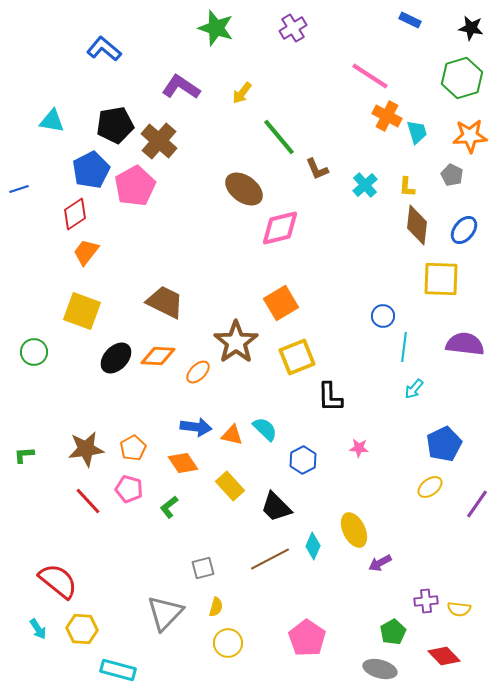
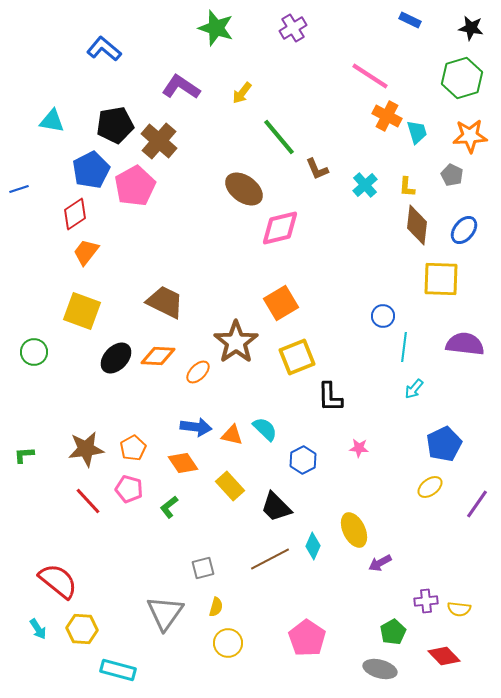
gray triangle at (165, 613): rotated 9 degrees counterclockwise
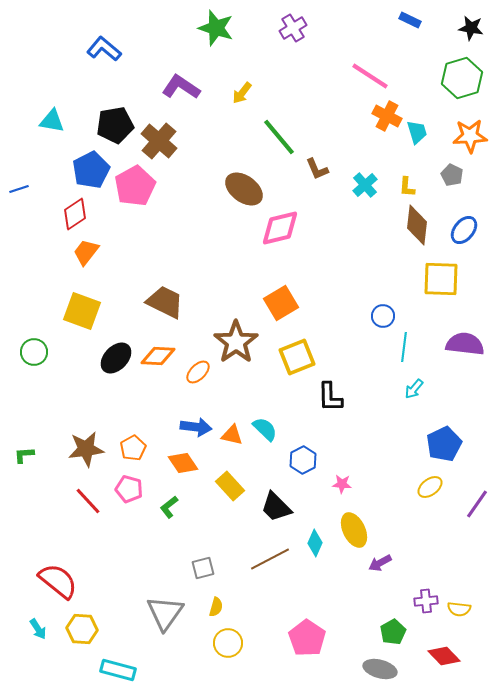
pink star at (359, 448): moved 17 px left, 36 px down
cyan diamond at (313, 546): moved 2 px right, 3 px up
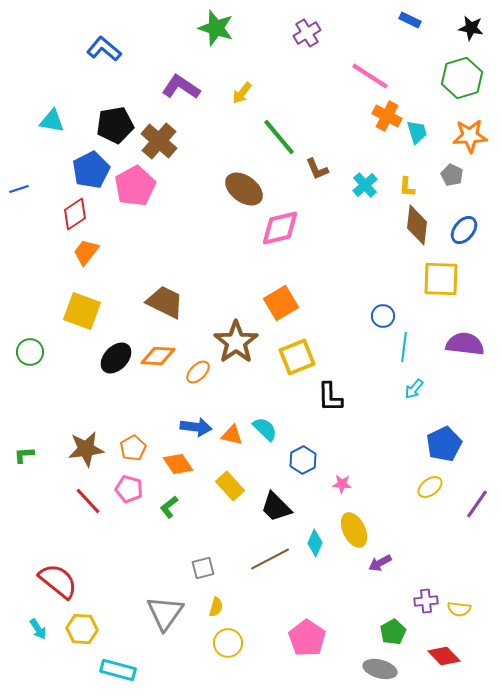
purple cross at (293, 28): moved 14 px right, 5 px down
green circle at (34, 352): moved 4 px left
orange diamond at (183, 463): moved 5 px left, 1 px down
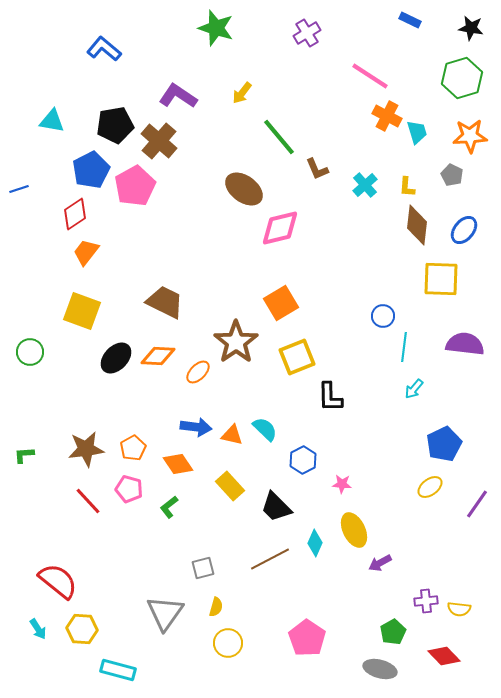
purple L-shape at (181, 87): moved 3 px left, 9 px down
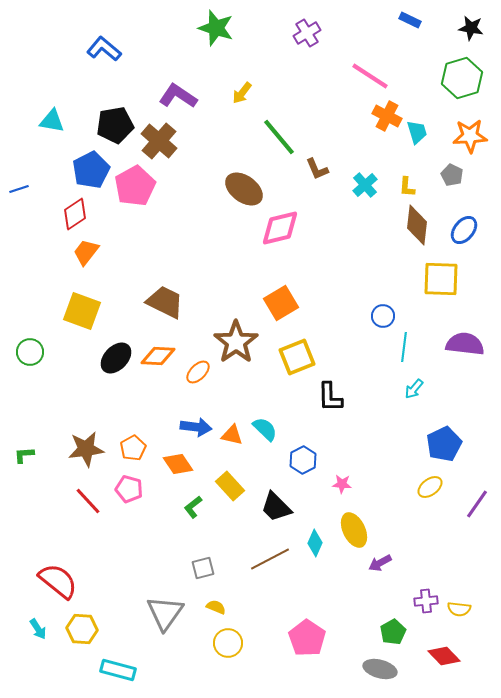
green L-shape at (169, 507): moved 24 px right
yellow semicircle at (216, 607): rotated 84 degrees counterclockwise
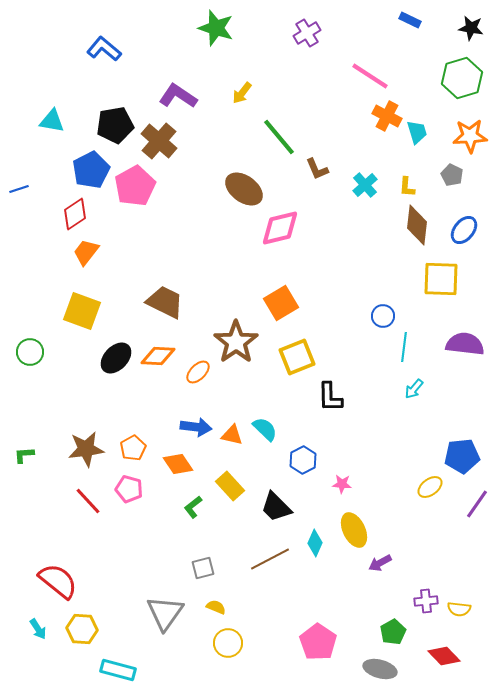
blue pentagon at (444, 444): moved 18 px right, 12 px down; rotated 20 degrees clockwise
pink pentagon at (307, 638): moved 11 px right, 4 px down
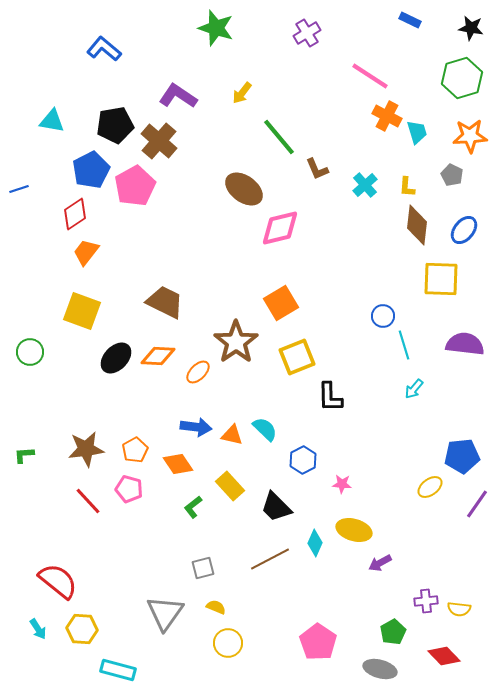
cyan line at (404, 347): moved 2 px up; rotated 24 degrees counterclockwise
orange pentagon at (133, 448): moved 2 px right, 2 px down
yellow ellipse at (354, 530): rotated 48 degrees counterclockwise
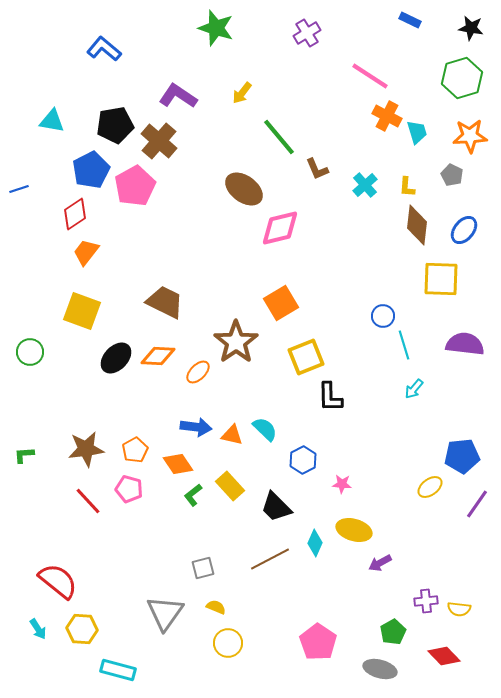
yellow square at (297, 357): moved 9 px right
green L-shape at (193, 507): moved 12 px up
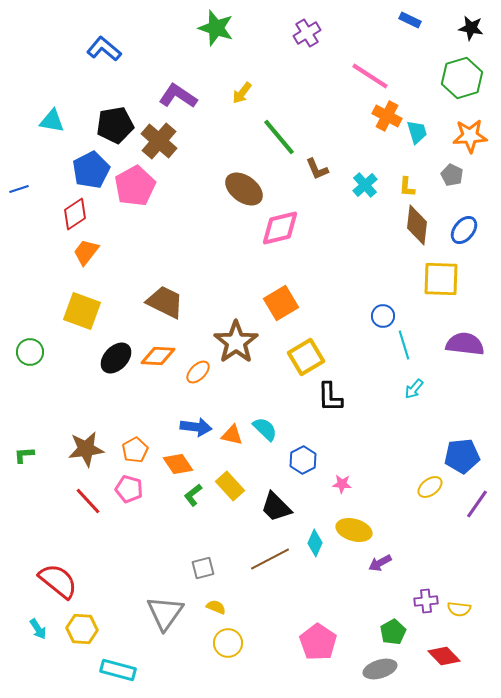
yellow square at (306, 357): rotated 9 degrees counterclockwise
gray ellipse at (380, 669): rotated 32 degrees counterclockwise
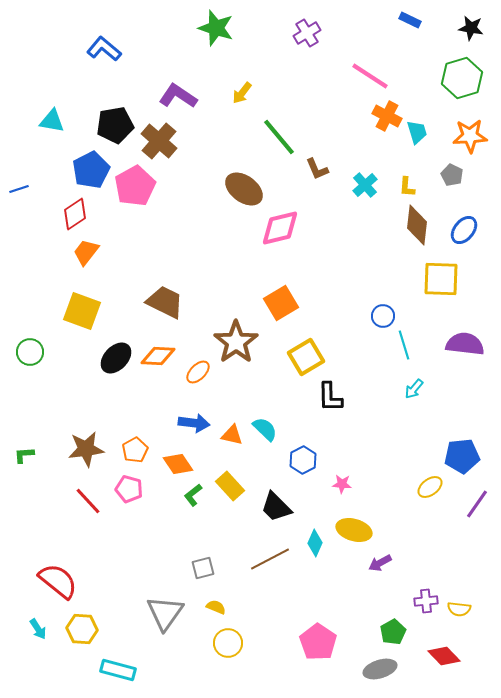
blue arrow at (196, 427): moved 2 px left, 4 px up
